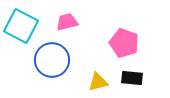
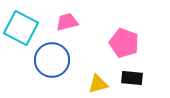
cyan square: moved 2 px down
yellow triangle: moved 2 px down
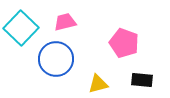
pink trapezoid: moved 2 px left
cyan square: rotated 16 degrees clockwise
blue circle: moved 4 px right, 1 px up
black rectangle: moved 10 px right, 2 px down
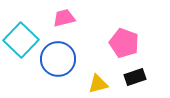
pink trapezoid: moved 1 px left, 4 px up
cyan square: moved 12 px down
blue circle: moved 2 px right
black rectangle: moved 7 px left, 3 px up; rotated 25 degrees counterclockwise
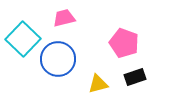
cyan square: moved 2 px right, 1 px up
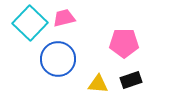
cyan square: moved 7 px right, 16 px up
pink pentagon: rotated 20 degrees counterclockwise
black rectangle: moved 4 px left, 3 px down
yellow triangle: rotated 20 degrees clockwise
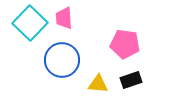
pink trapezoid: rotated 80 degrees counterclockwise
pink pentagon: moved 1 px right, 1 px down; rotated 8 degrees clockwise
blue circle: moved 4 px right, 1 px down
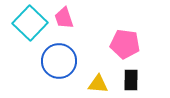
pink trapezoid: rotated 15 degrees counterclockwise
blue circle: moved 3 px left, 1 px down
black rectangle: rotated 70 degrees counterclockwise
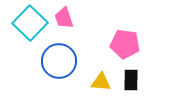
yellow triangle: moved 3 px right, 2 px up
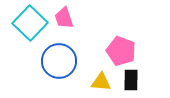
pink pentagon: moved 4 px left, 7 px down; rotated 12 degrees clockwise
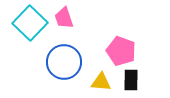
blue circle: moved 5 px right, 1 px down
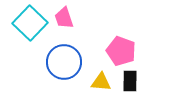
black rectangle: moved 1 px left, 1 px down
